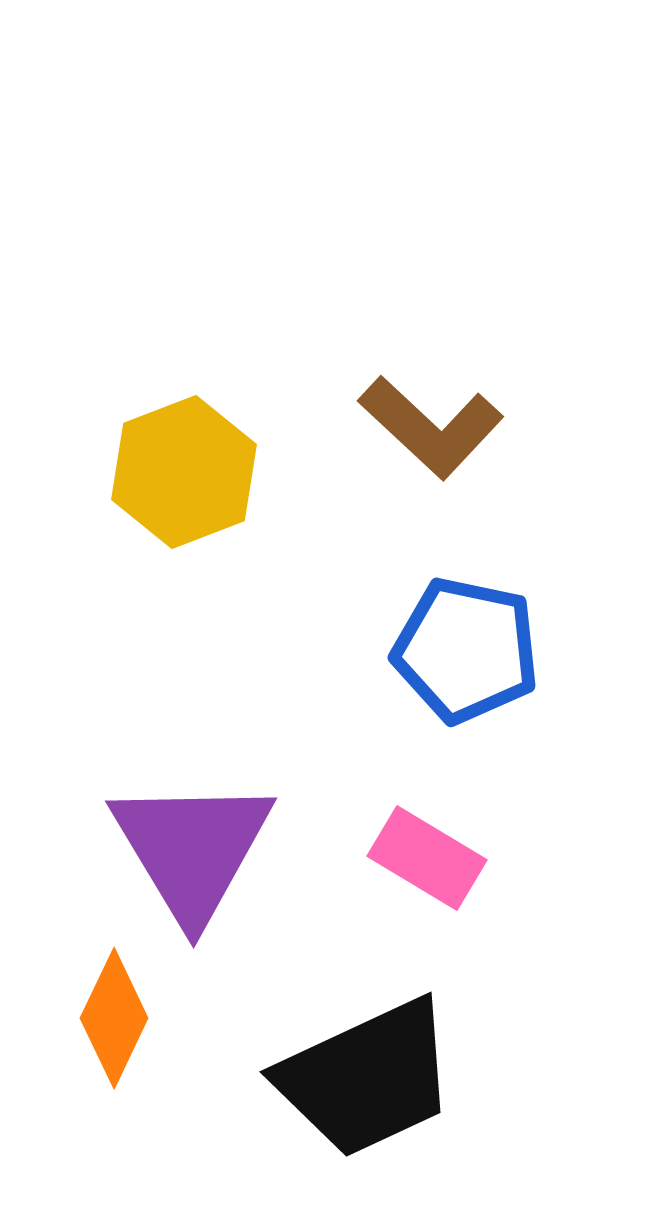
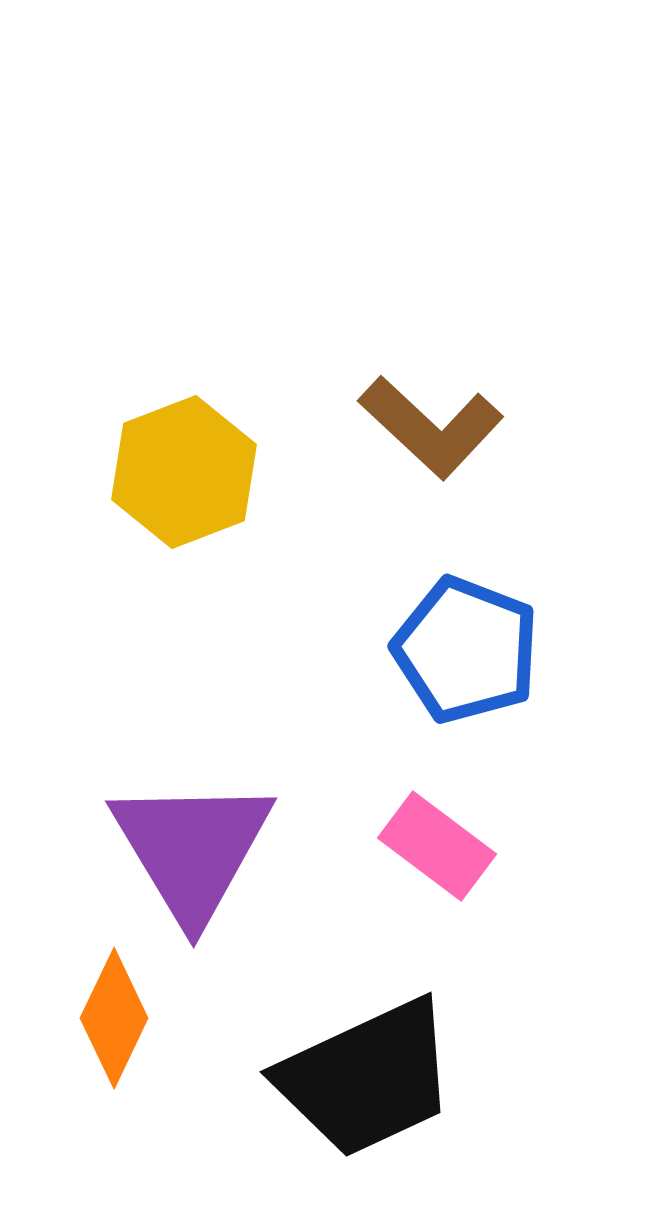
blue pentagon: rotated 9 degrees clockwise
pink rectangle: moved 10 px right, 12 px up; rotated 6 degrees clockwise
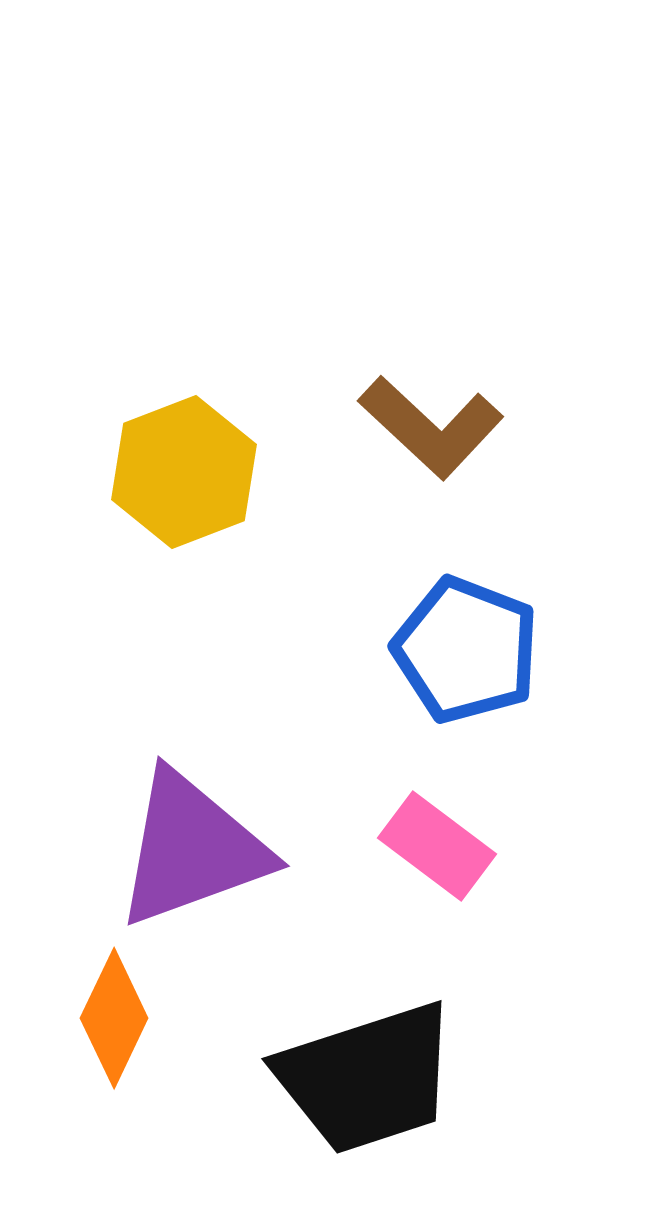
purple triangle: rotated 41 degrees clockwise
black trapezoid: rotated 7 degrees clockwise
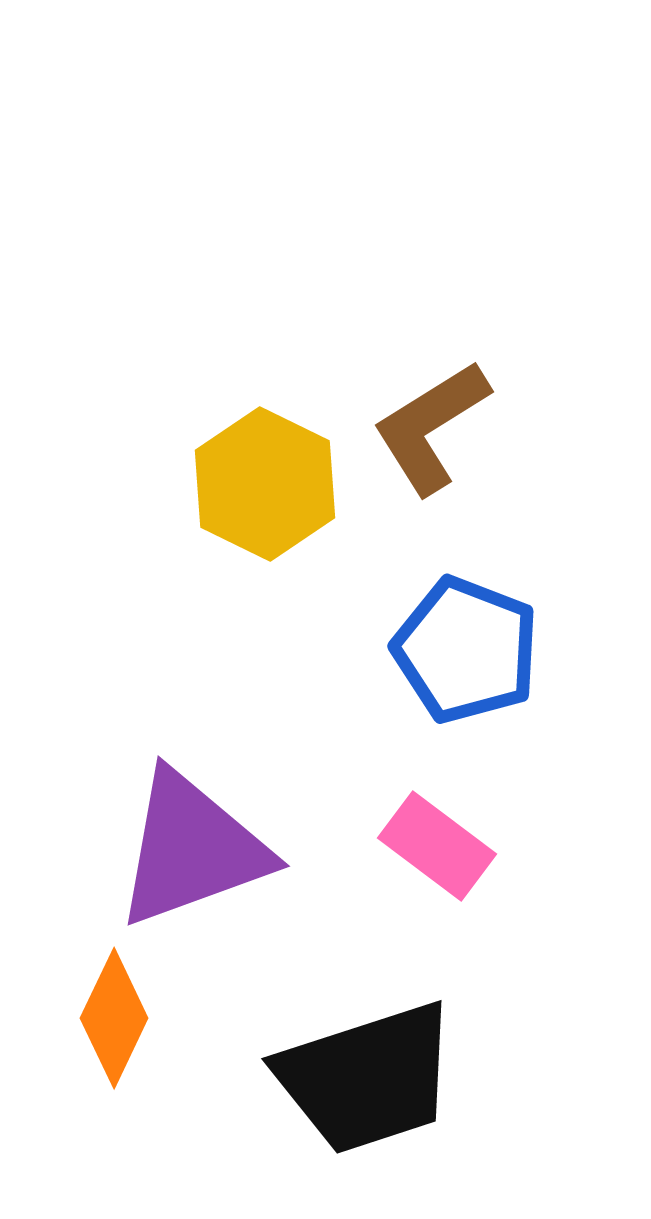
brown L-shape: rotated 105 degrees clockwise
yellow hexagon: moved 81 px right, 12 px down; rotated 13 degrees counterclockwise
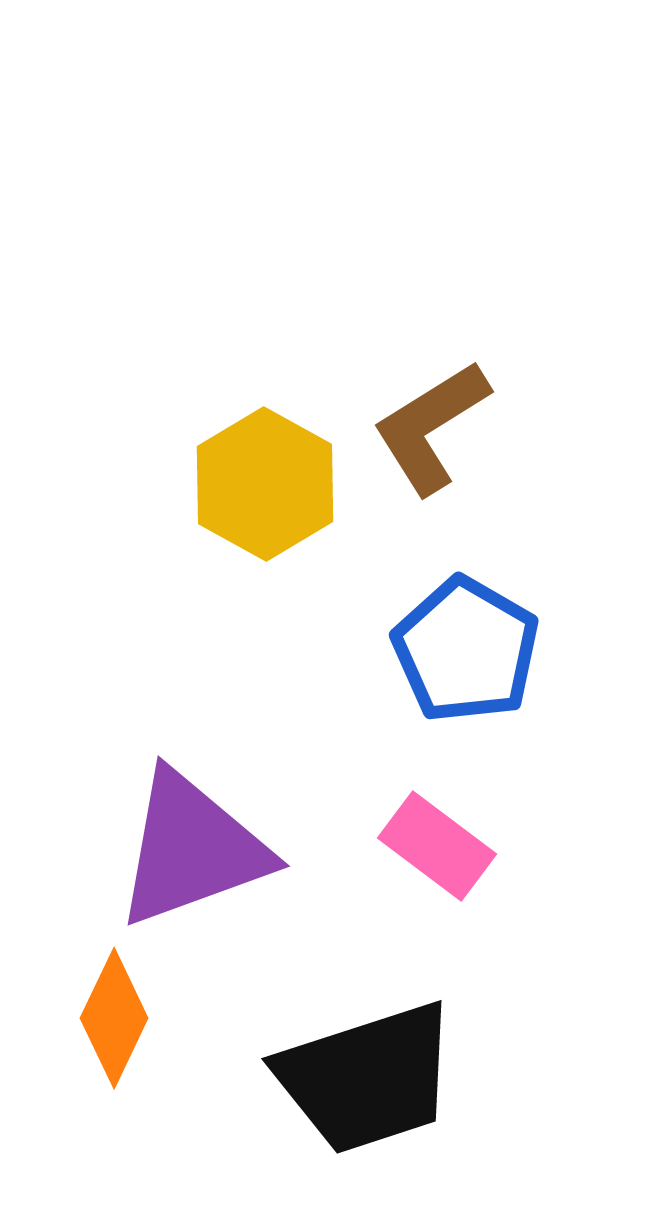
yellow hexagon: rotated 3 degrees clockwise
blue pentagon: rotated 9 degrees clockwise
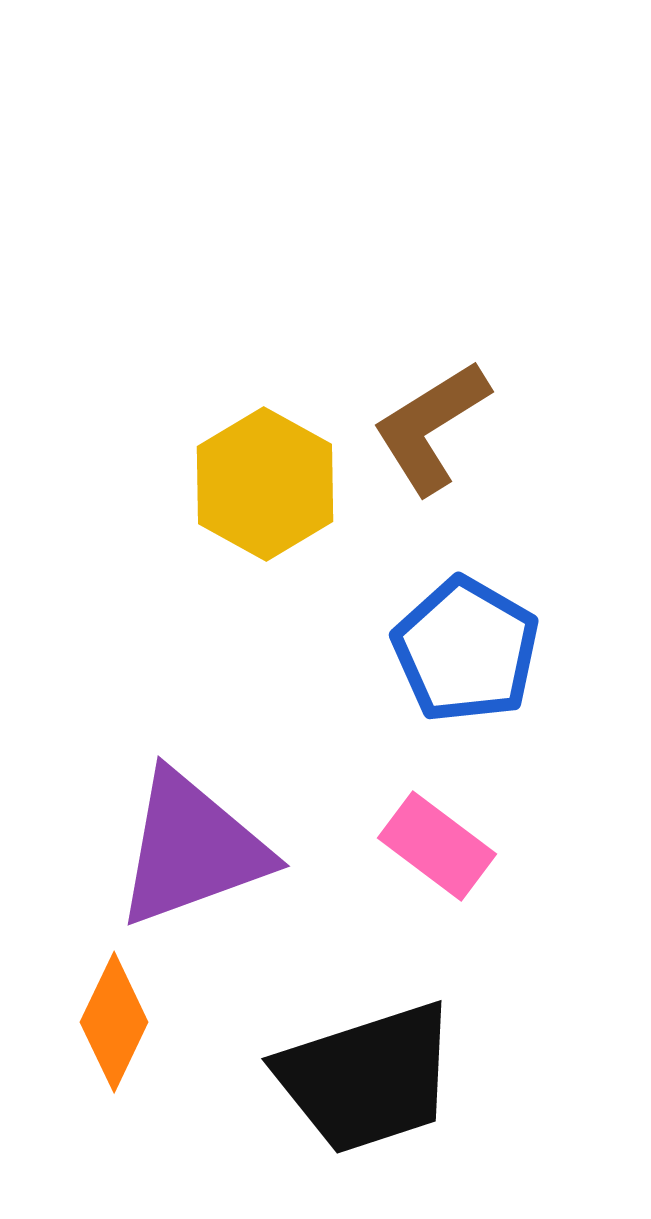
orange diamond: moved 4 px down
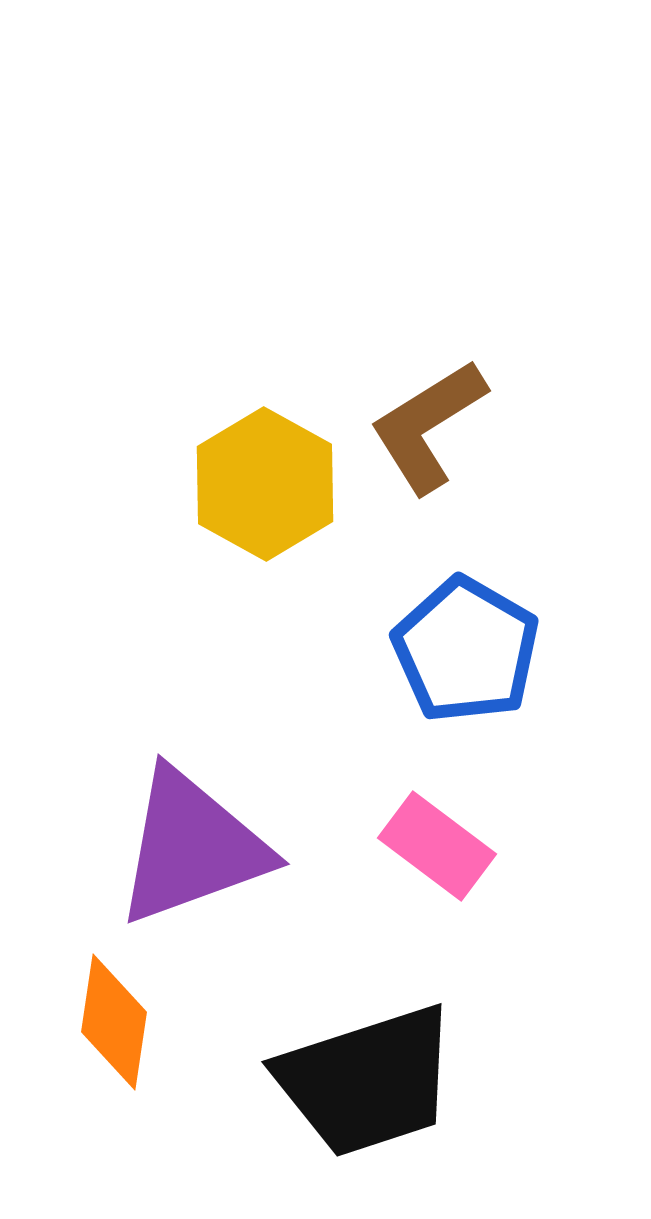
brown L-shape: moved 3 px left, 1 px up
purple triangle: moved 2 px up
orange diamond: rotated 17 degrees counterclockwise
black trapezoid: moved 3 px down
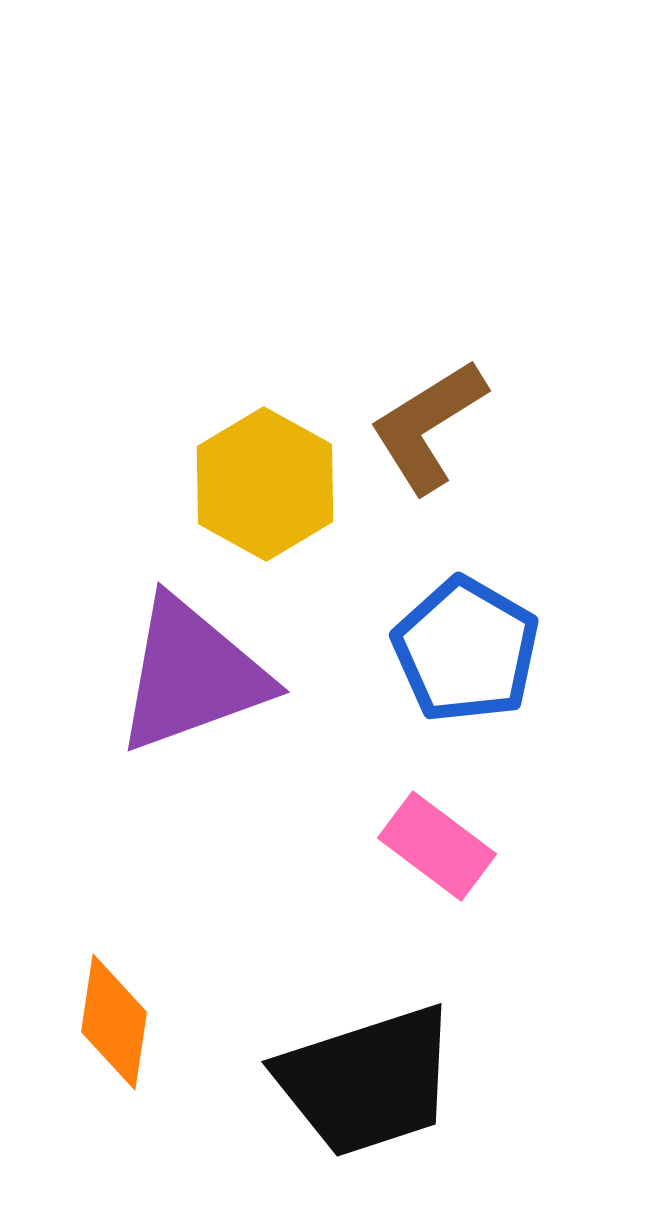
purple triangle: moved 172 px up
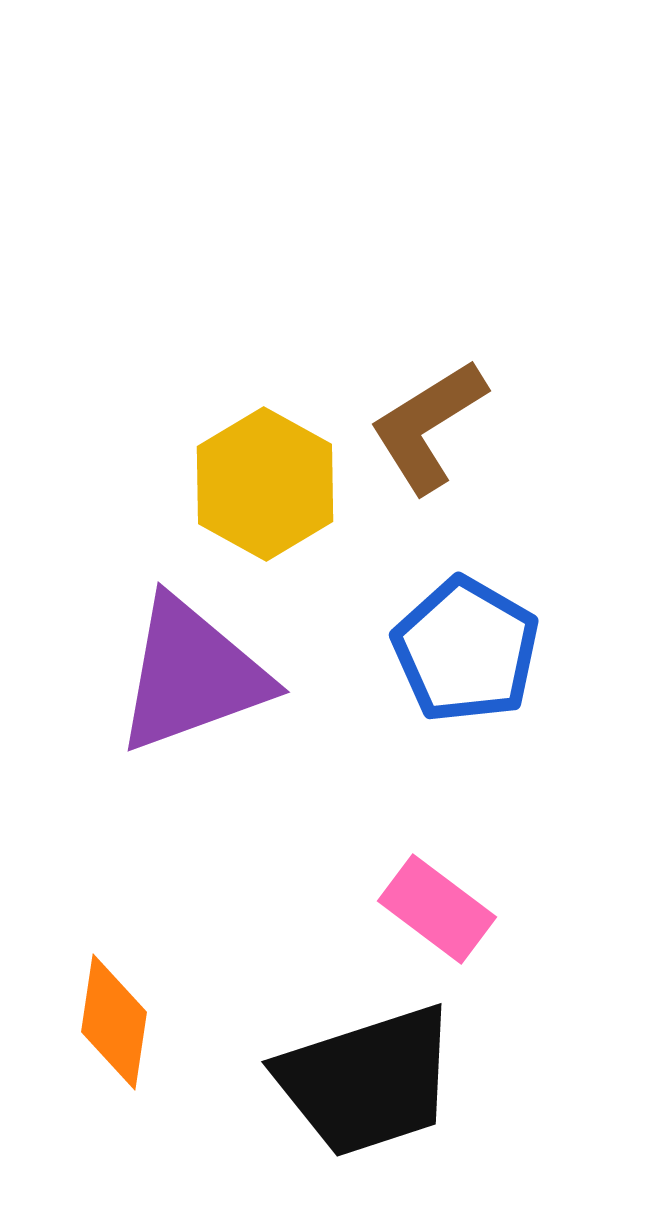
pink rectangle: moved 63 px down
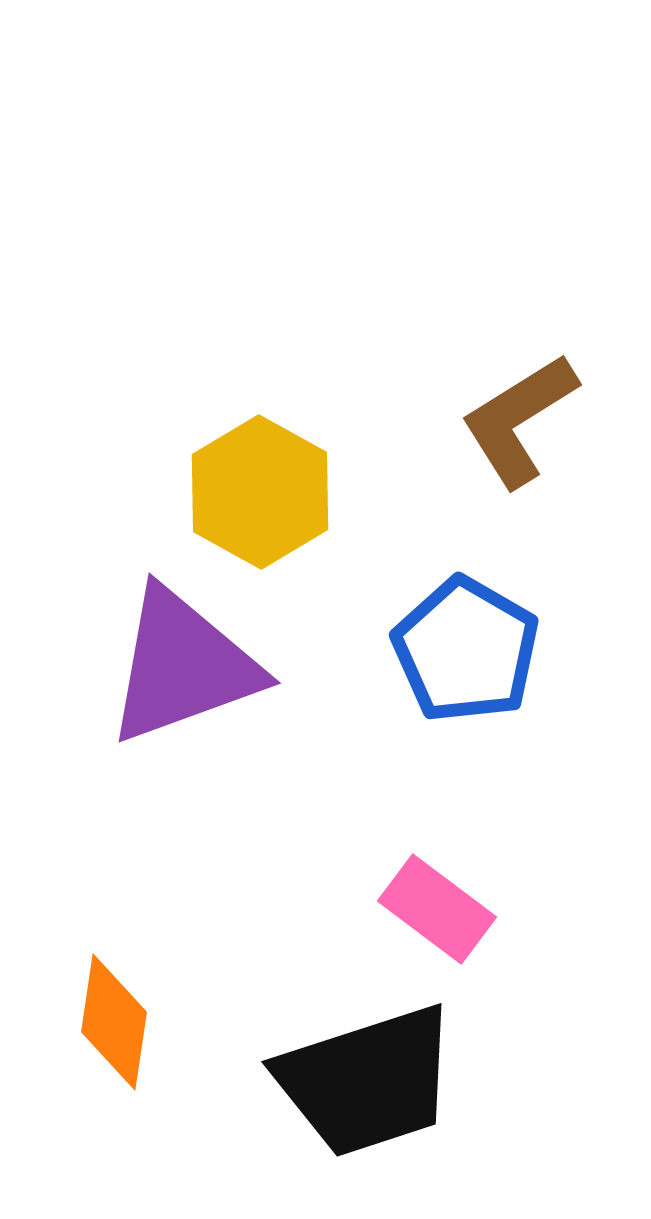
brown L-shape: moved 91 px right, 6 px up
yellow hexagon: moved 5 px left, 8 px down
purple triangle: moved 9 px left, 9 px up
